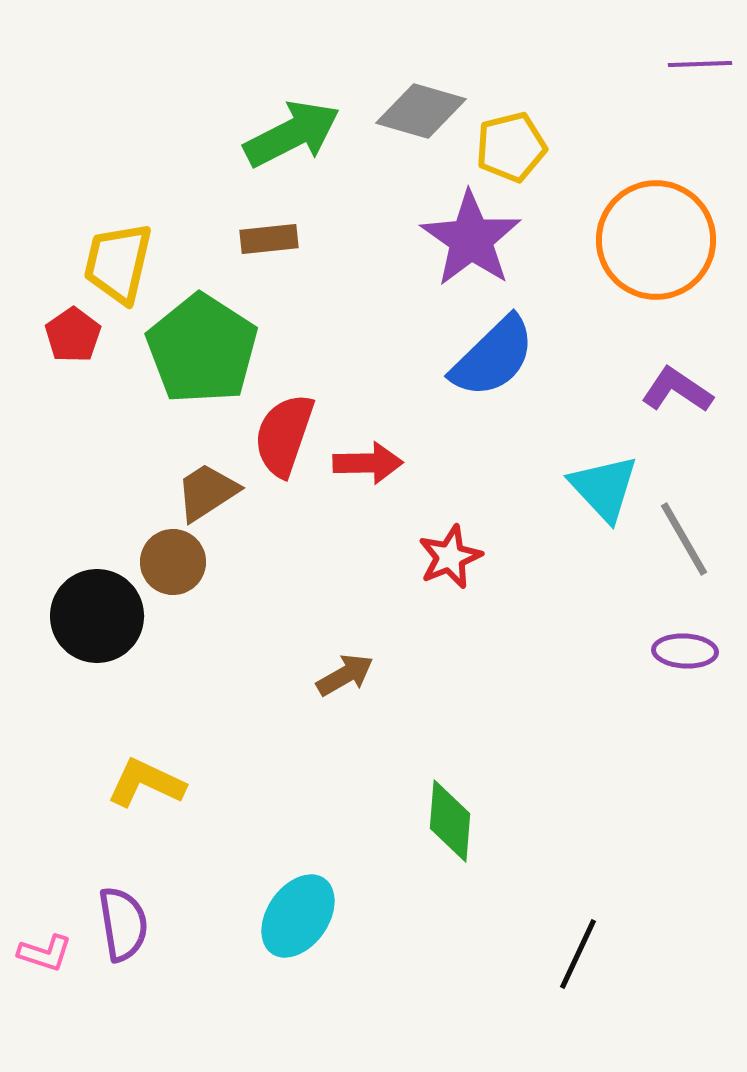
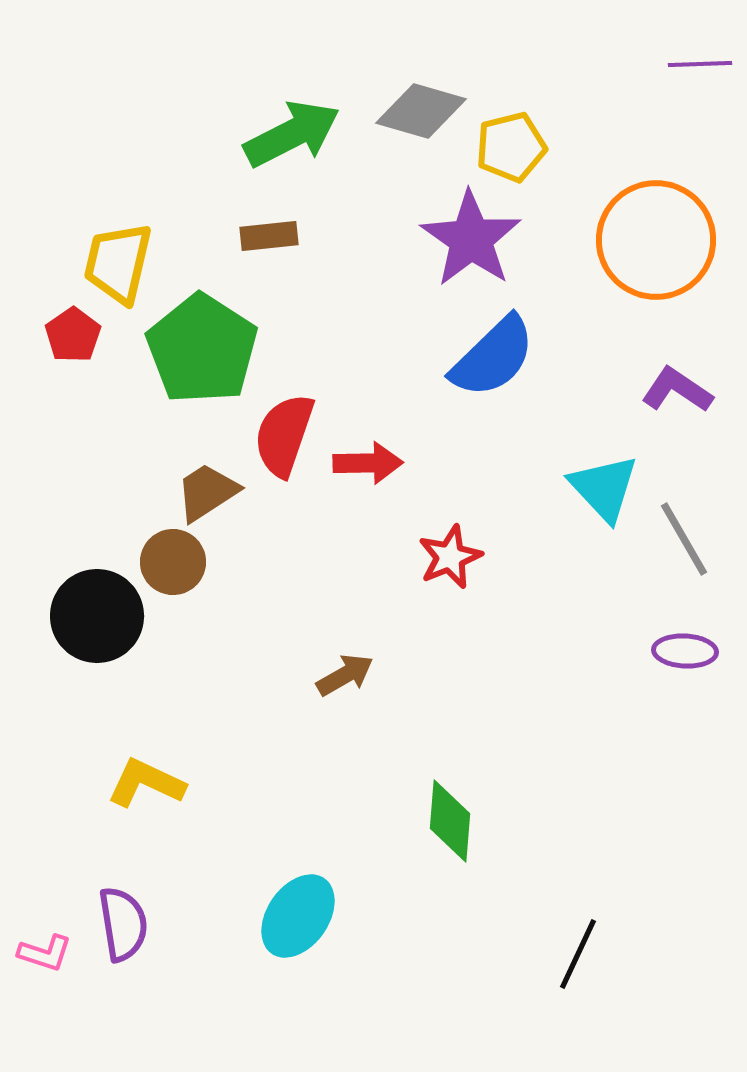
brown rectangle: moved 3 px up
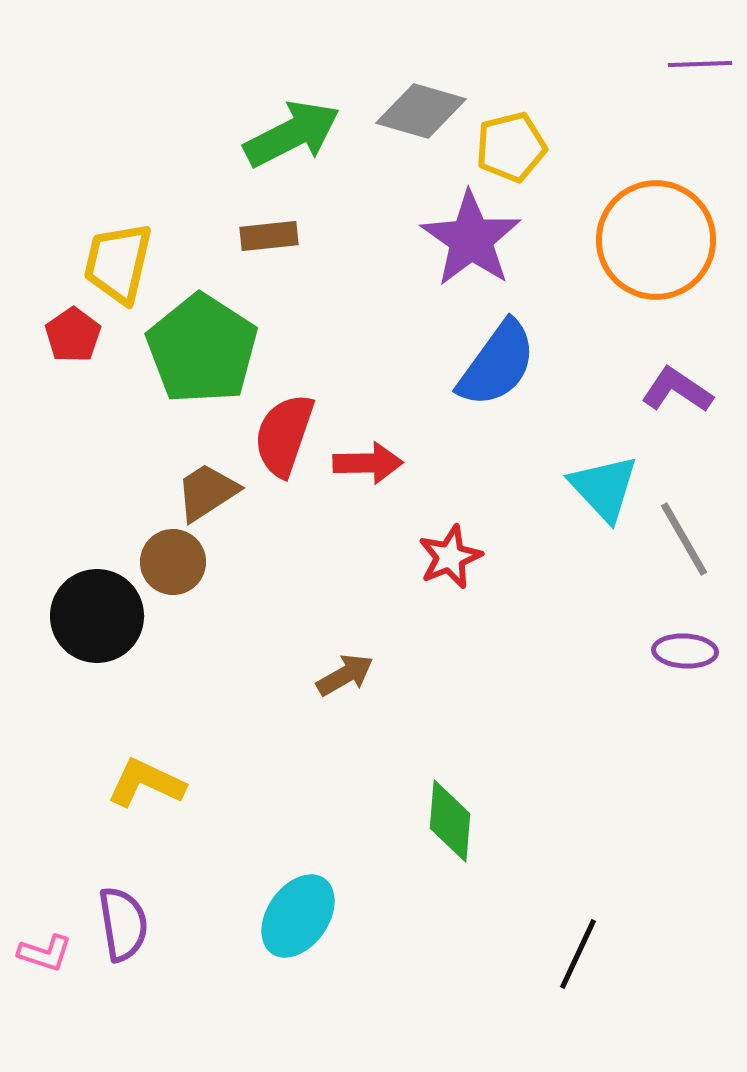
blue semicircle: moved 4 px right, 7 px down; rotated 10 degrees counterclockwise
